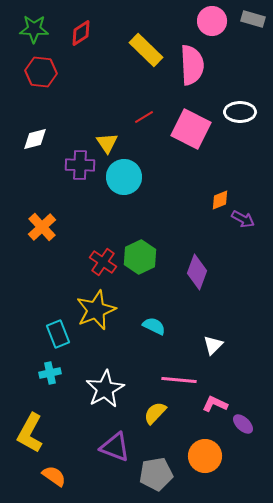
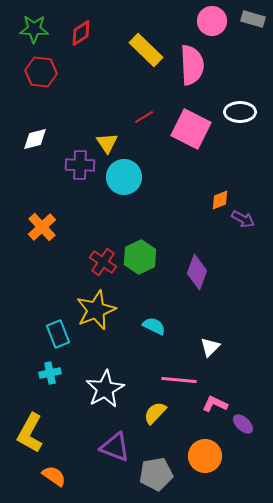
white triangle: moved 3 px left, 2 px down
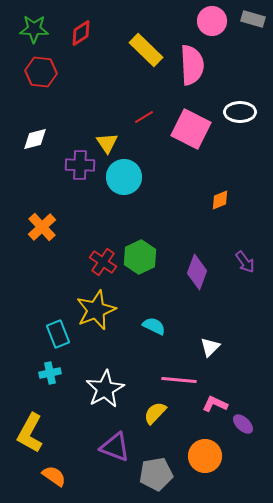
purple arrow: moved 2 px right, 43 px down; rotated 25 degrees clockwise
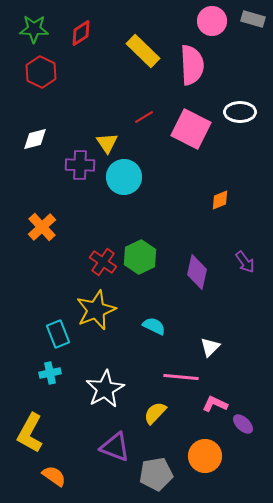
yellow rectangle: moved 3 px left, 1 px down
red hexagon: rotated 20 degrees clockwise
purple diamond: rotated 8 degrees counterclockwise
pink line: moved 2 px right, 3 px up
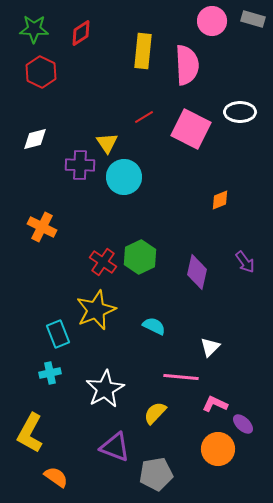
yellow rectangle: rotated 52 degrees clockwise
pink semicircle: moved 5 px left
orange cross: rotated 20 degrees counterclockwise
orange circle: moved 13 px right, 7 px up
orange semicircle: moved 2 px right, 1 px down
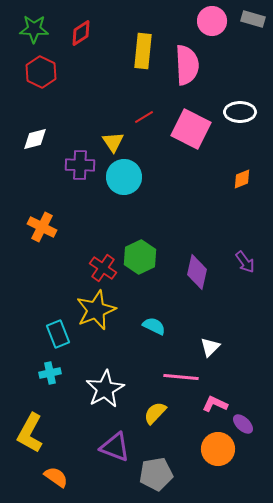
yellow triangle: moved 6 px right, 1 px up
orange diamond: moved 22 px right, 21 px up
red cross: moved 6 px down
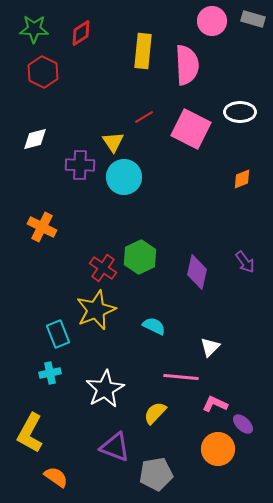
red hexagon: moved 2 px right
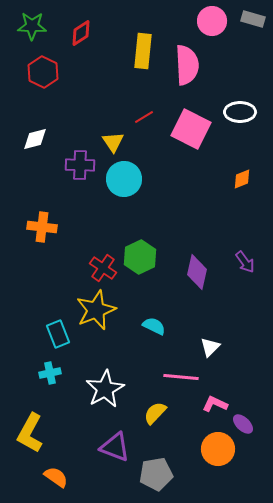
green star: moved 2 px left, 3 px up
cyan circle: moved 2 px down
orange cross: rotated 20 degrees counterclockwise
